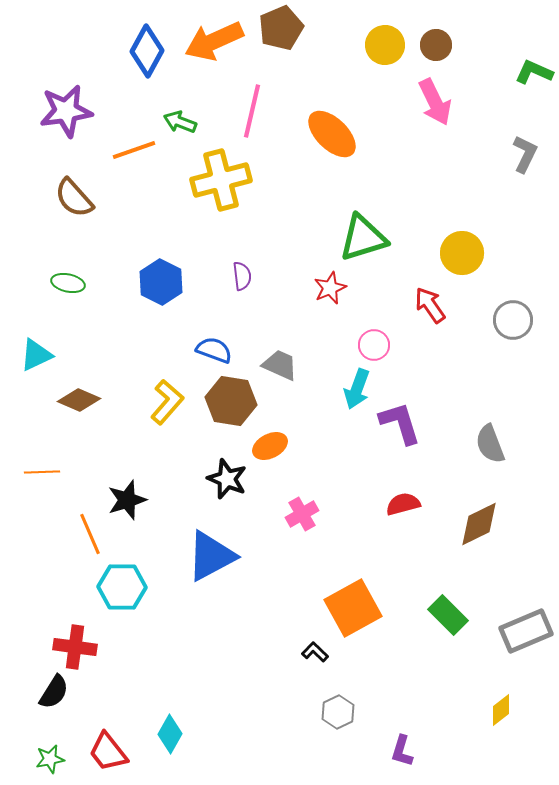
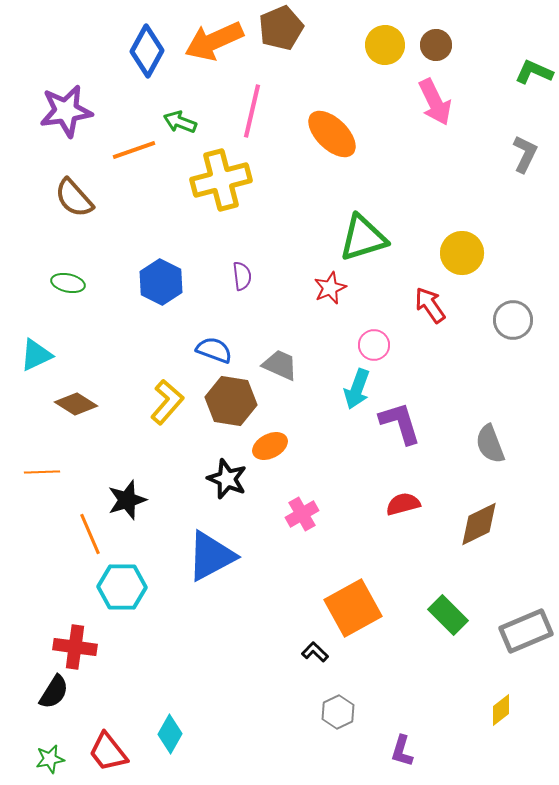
brown diamond at (79, 400): moved 3 px left, 4 px down; rotated 9 degrees clockwise
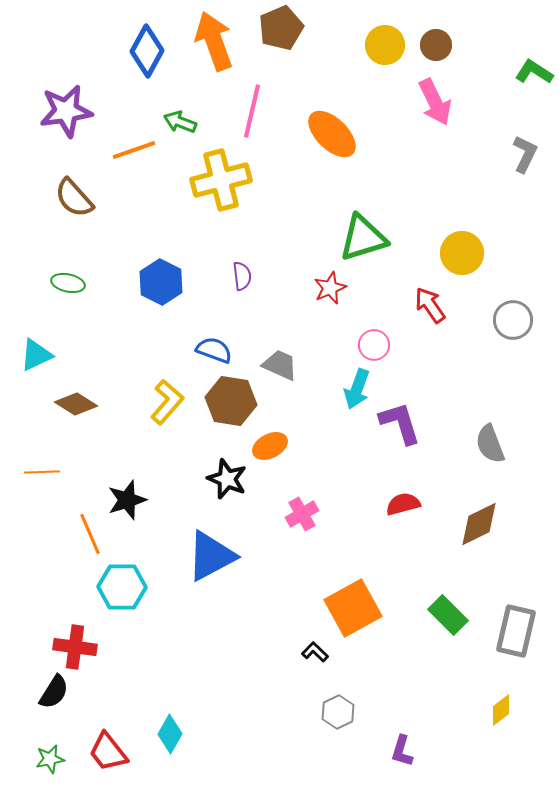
orange arrow at (214, 41): rotated 94 degrees clockwise
green L-shape at (534, 72): rotated 9 degrees clockwise
gray rectangle at (526, 631): moved 10 px left; rotated 54 degrees counterclockwise
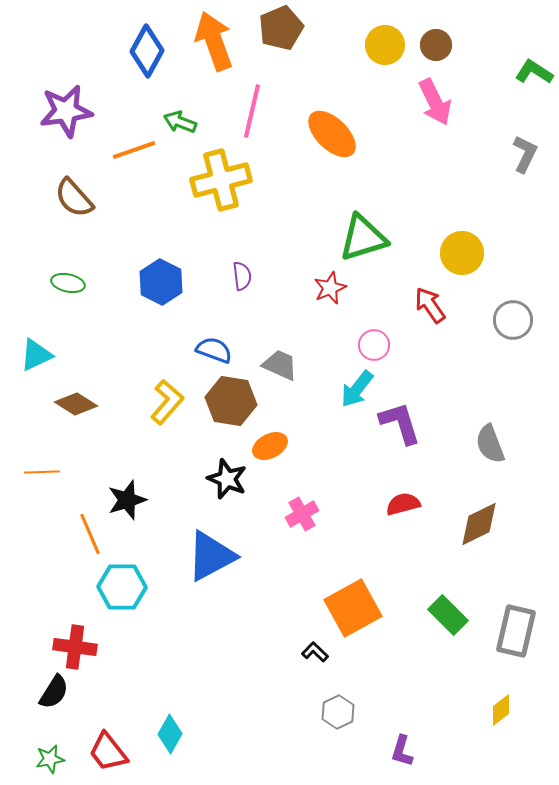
cyan arrow at (357, 389): rotated 18 degrees clockwise
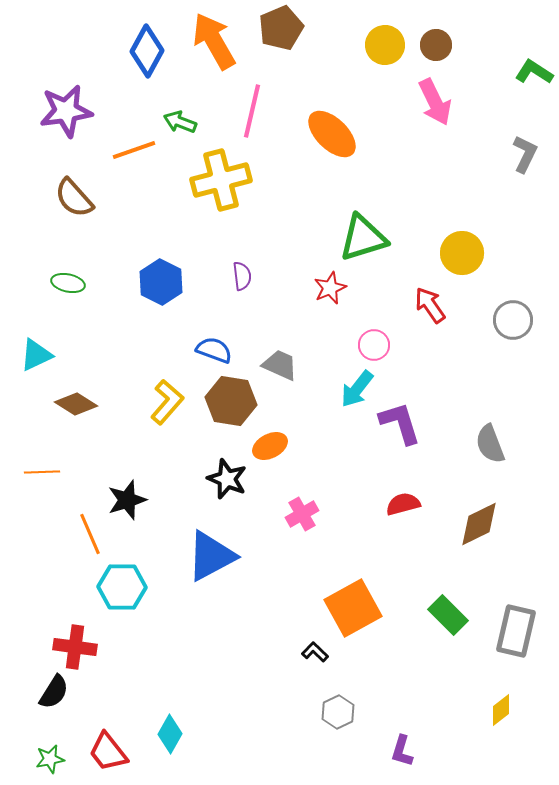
orange arrow at (214, 41): rotated 10 degrees counterclockwise
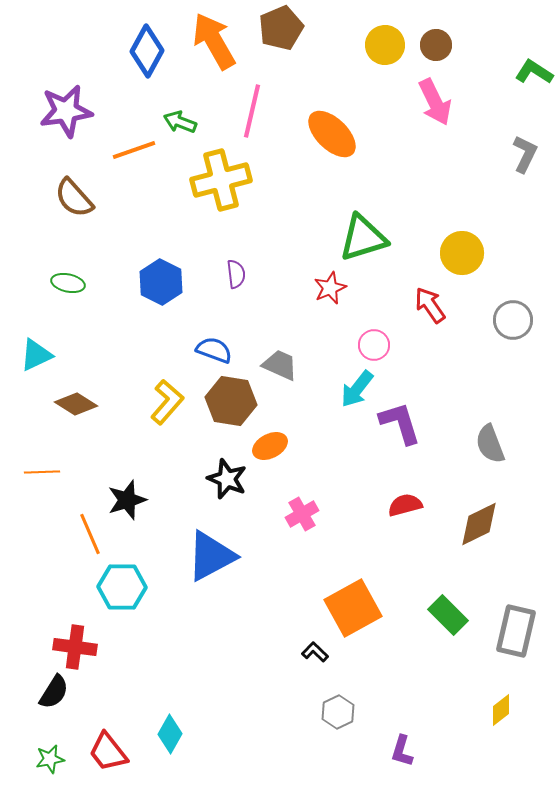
purple semicircle at (242, 276): moved 6 px left, 2 px up
red semicircle at (403, 504): moved 2 px right, 1 px down
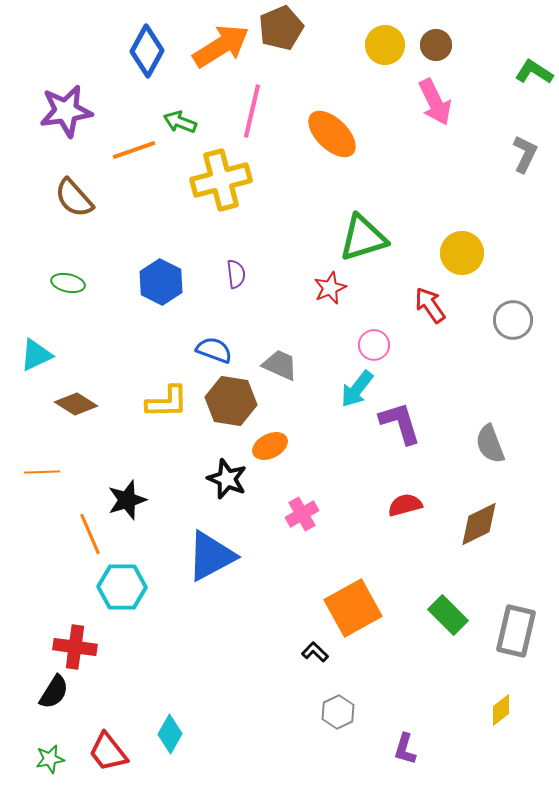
orange arrow at (214, 41): moved 7 px right, 5 px down; rotated 88 degrees clockwise
yellow L-shape at (167, 402): rotated 48 degrees clockwise
purple L-shape at (402, 751): moved 3 px right, 2 px up
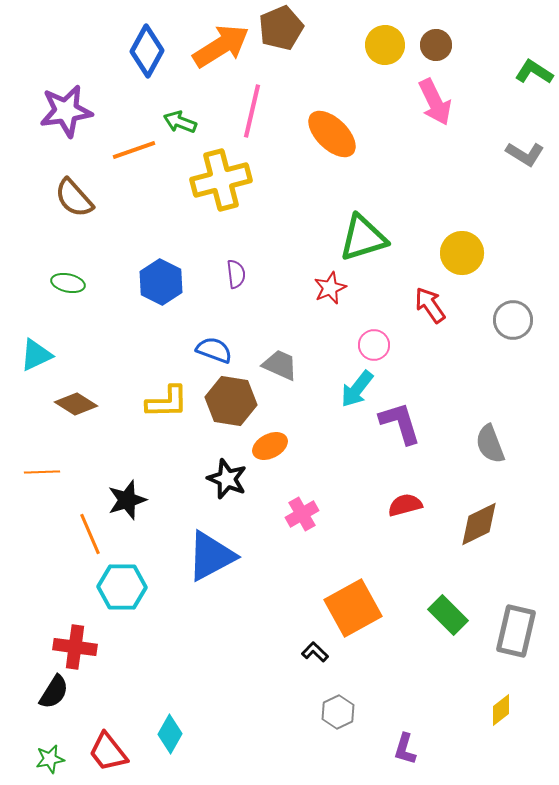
gray L-shape at (525, 154): rotated 96 degrees clockwise
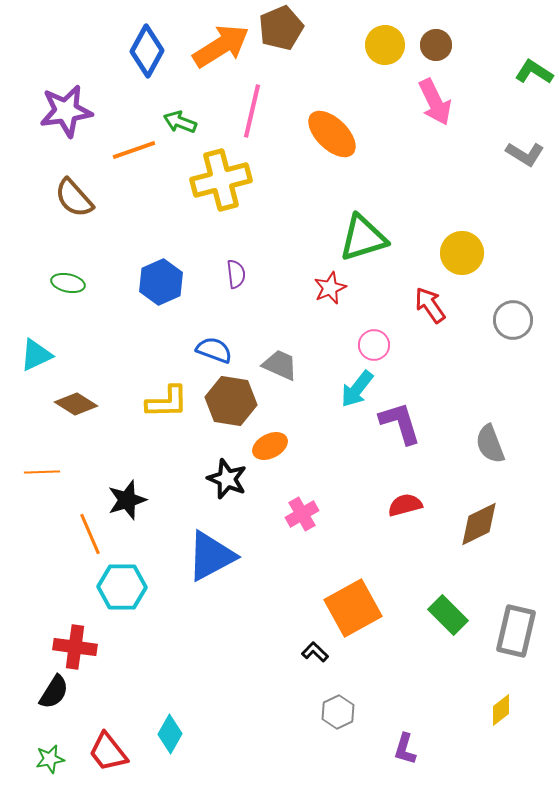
blue hexagon at (161, 282): rotated 9 degrees clockwise
